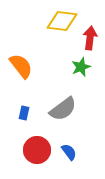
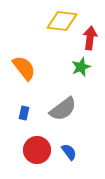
orange semicircle: moved 3 px right, 2 px down
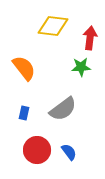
yellow diamond: moved 9 px left, 5 px down
green star: rotated 18 degrees clockwise
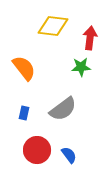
blue semicircle: moved 3 px down
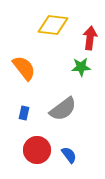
yellow diamond: moved 1 px up
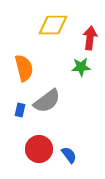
yellow diamond: rotated 8 degrees counterclockwise
orange semicircle: rotated 24 degrees clockwise
gray semicircle: moved 16 px left, 8 px up
blue rectangle: moved 4 px left, 3 px up
red circle: moved 2 px right, 1 px up
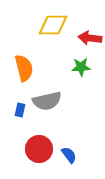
red arrow: rotated 90 degrees counterclockwise
gray semicircle: rotated 24 degrees clockwise
